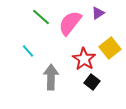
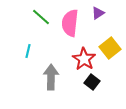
pink semicircle: rotated 32 degrees counterclockwise
cyan line: rotated 56 degrees clockwise
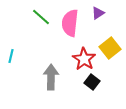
cyan line: moved 17 px left, 5 px down
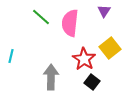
purple triangle: moved 6 px right, 2 px up; rotated 24 degrees counterclockwise
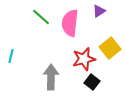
purple triangle: moved 5 px left; rotated 24 degrees clockwise
red star: rotated 25 degrees clockwise
